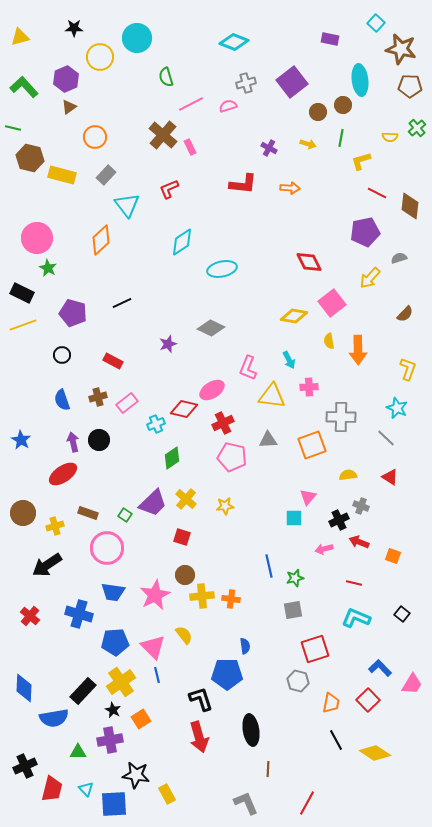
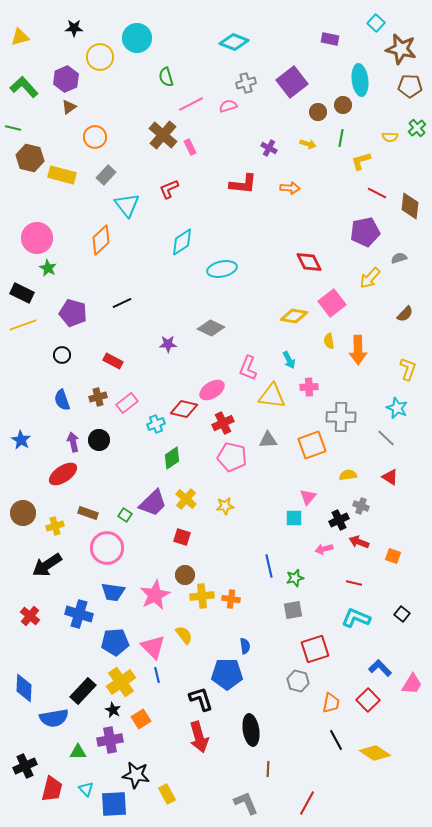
purple star at (168, 344): rotated 18 degrees clockwise
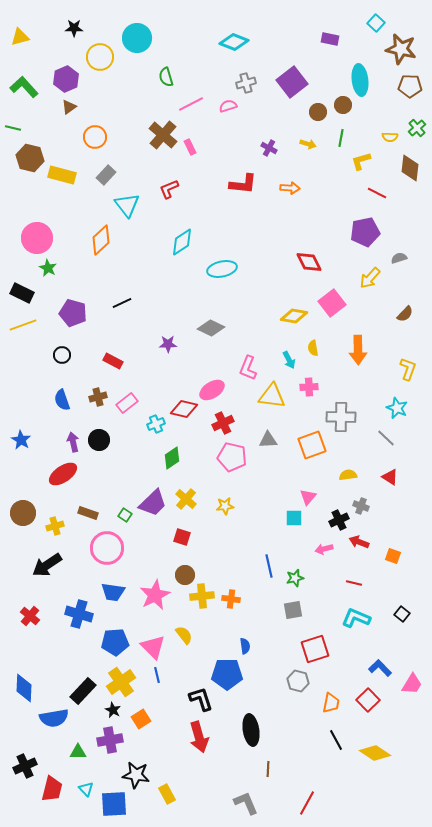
brown diamond at (410, 206): moved 38 px up
yellow semicircle at (329, 341): moved 16 px left, 7 px down
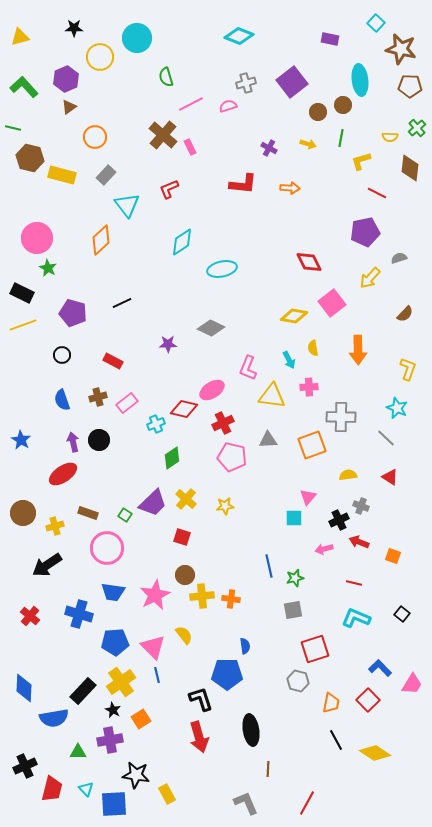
cyan diamond at (234, 42): moved 5 px right, 6 px up
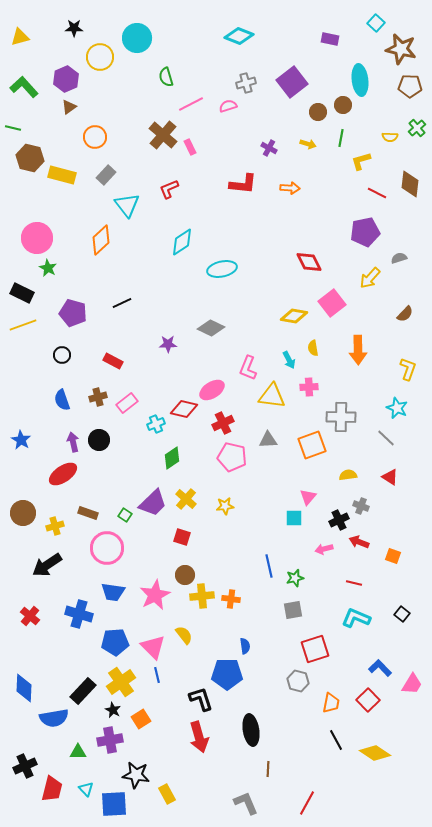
brown diamond at (410, 168): moved 16 px down
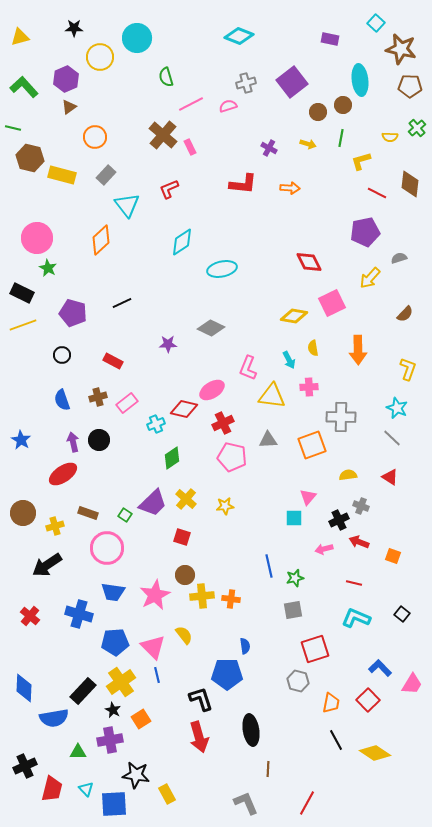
pink square at (332, 303): rotated 12 degrees clockwise
gray line at (386, 438): moved 6 px right
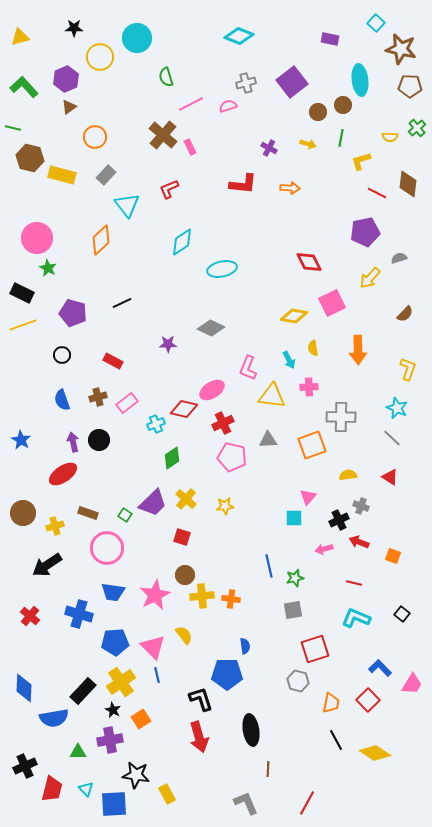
brown diamond at (410, 184): moved 2 px left
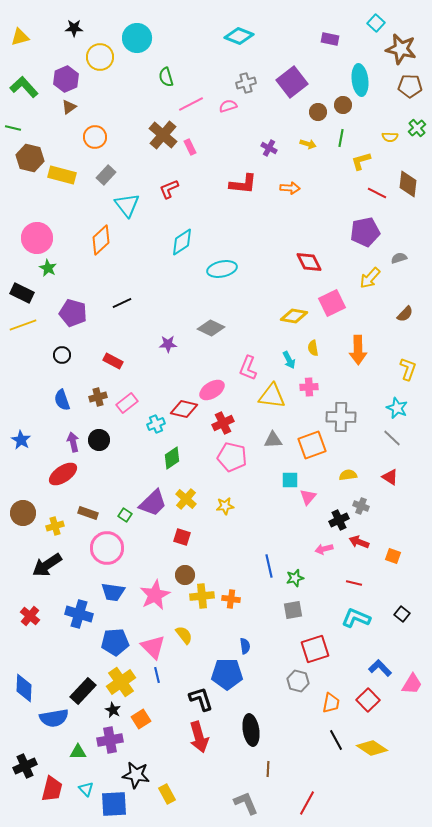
gray triangle at (268, 440): moved 5 px right
cyan square at (294, 518): moved 4 px left, 38 px up
yellow diamond at (375, 753): moved 3 px left, 5 px up
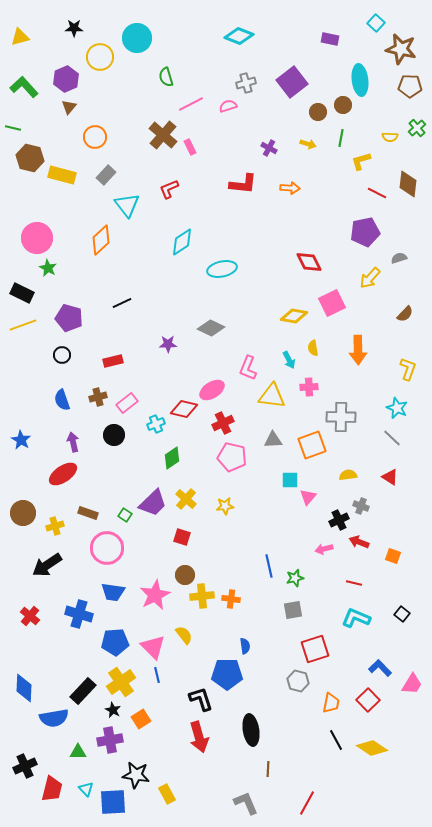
brown triangle at (69, 107): rotated 14 degrees counterclockwise
purple pentagon at (73, 313): moved 4 px left, 5 px down
red rectangle at (113, 361): rotated 42 degrees counterclockwise
black circle at (99, 440): moved 15 px right, 5 px up
blue square at (114, 804): moved 1 px left, 2 px up
